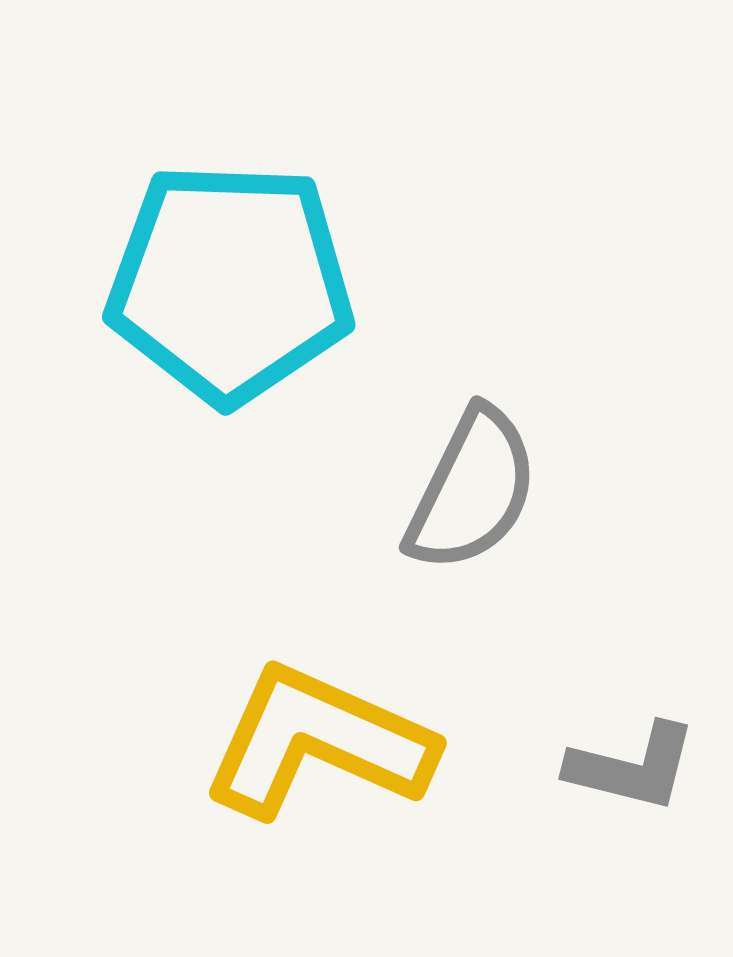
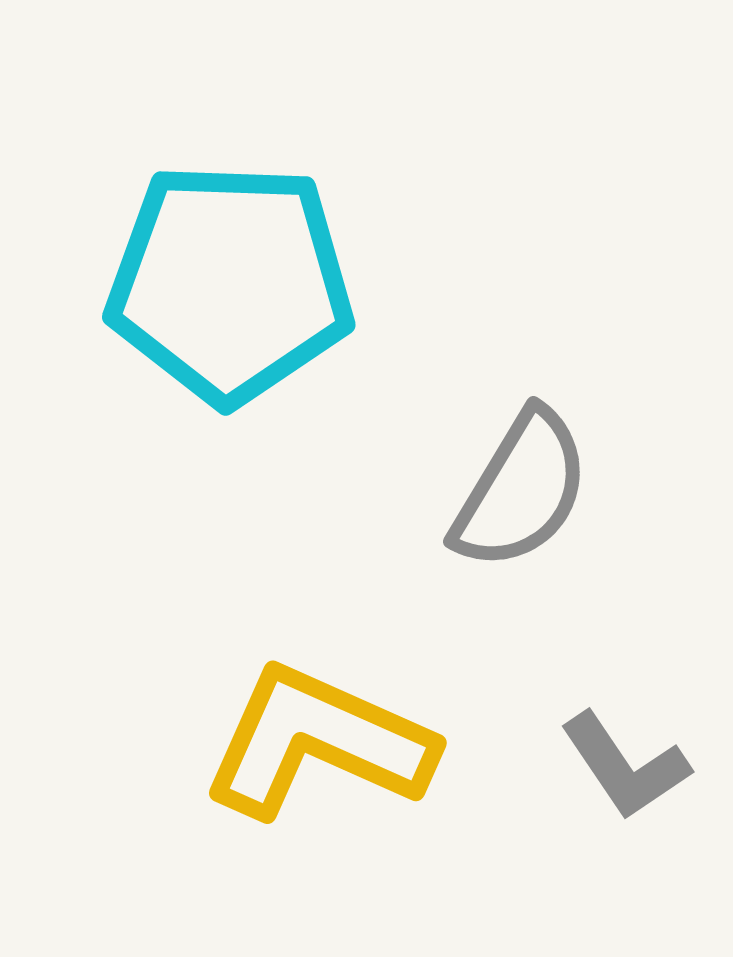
gray semicircle: moved 49 px right; rotated 5 degrees clockwise
gray L-shape: moved 7 px left, 1 px up; rotated 42 degrees clockwise
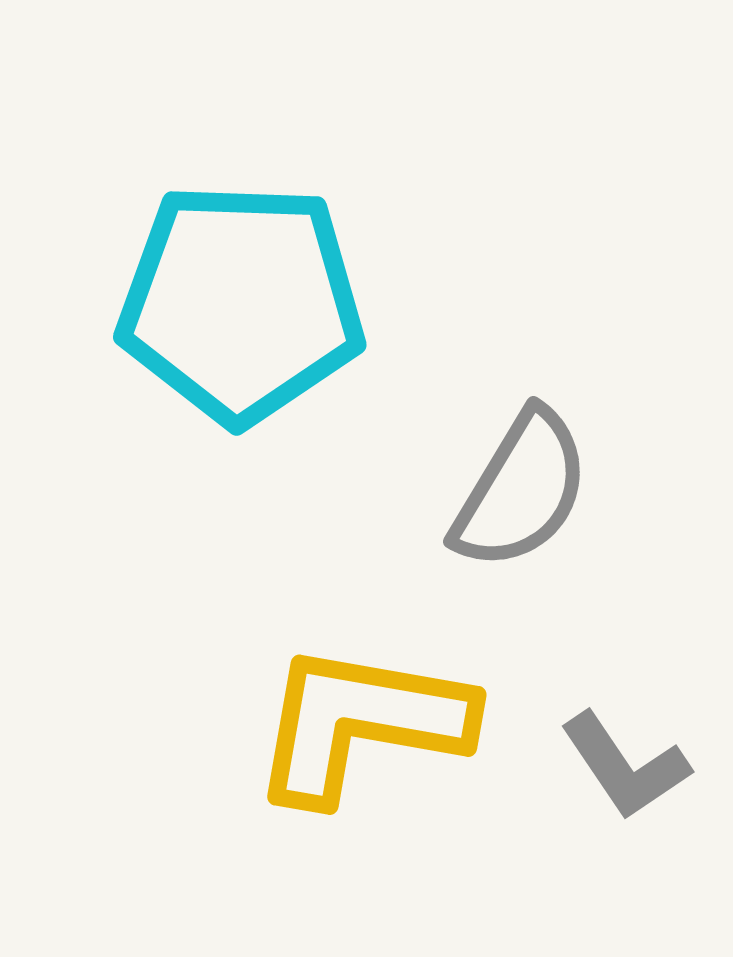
cyan pentagon: moved 11 px right, 20 px down
yellow L-shape: moved 43 px right, 19 px up; rotated 14 degrees counterclockwise
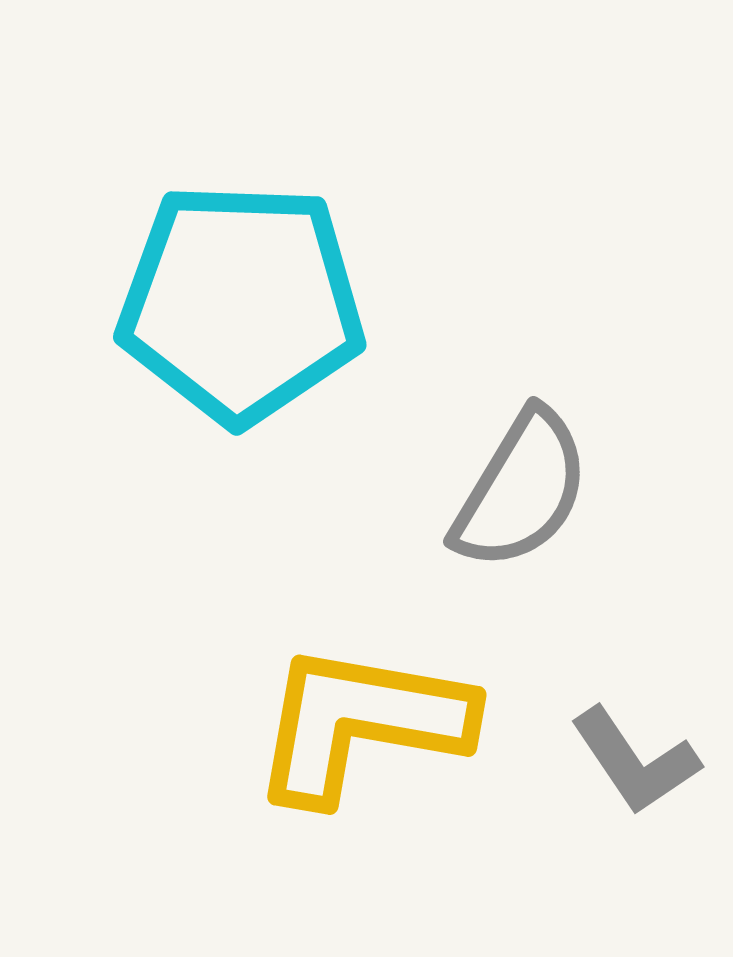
gray L-shape: moved 10 px right, 5 px up
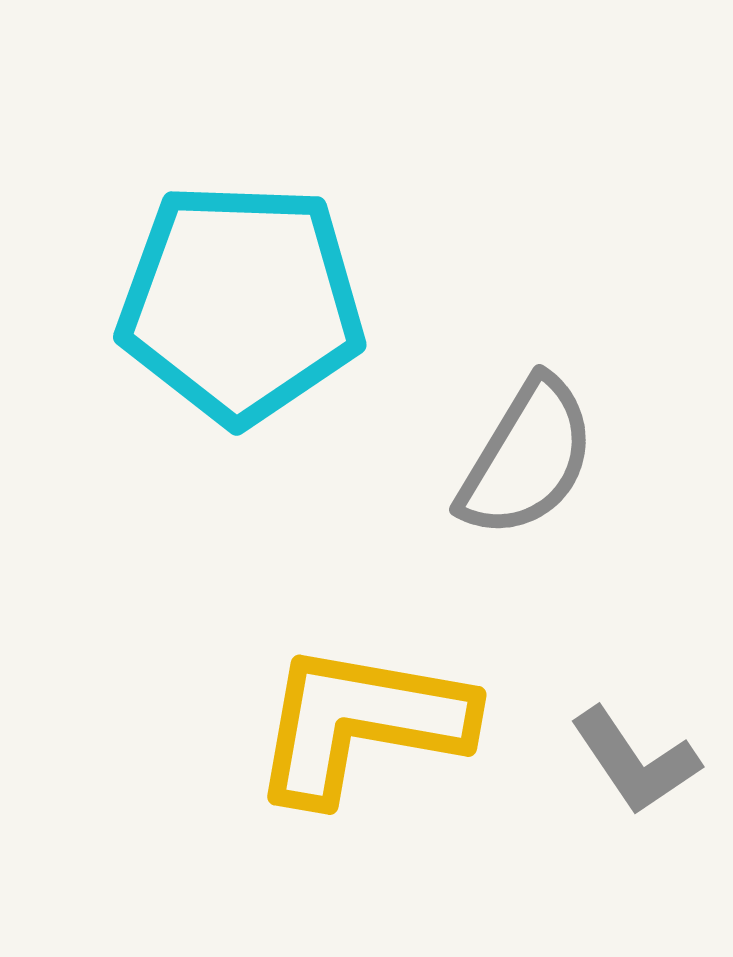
gray semicircle: moved 6 px right, 32 px up
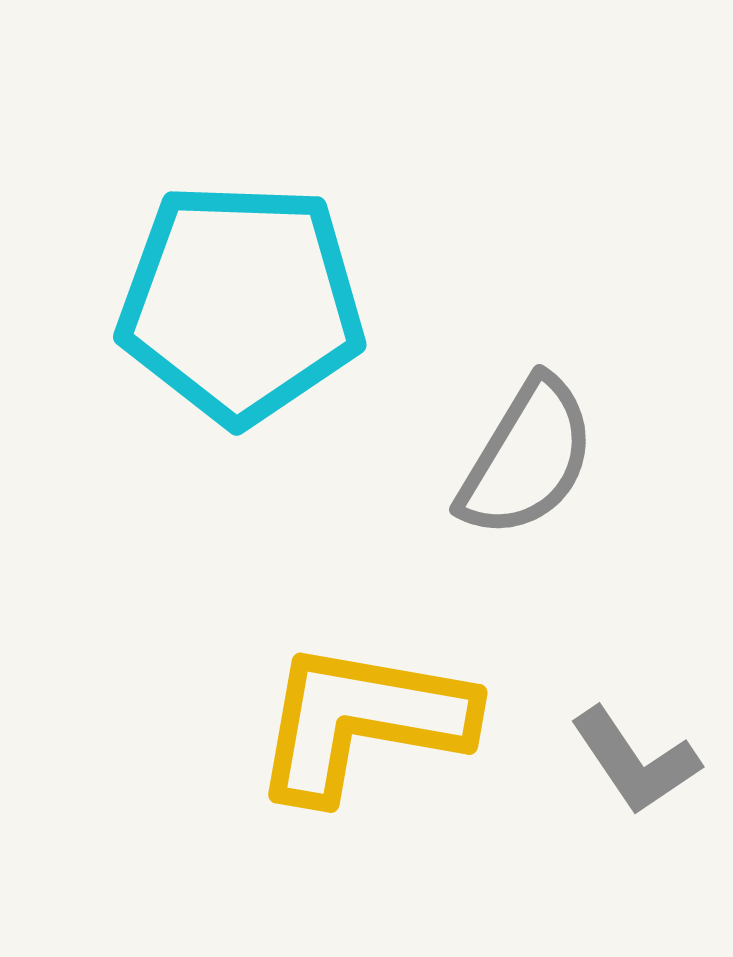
yellow L-shape: moved 1 px right, 2 px up
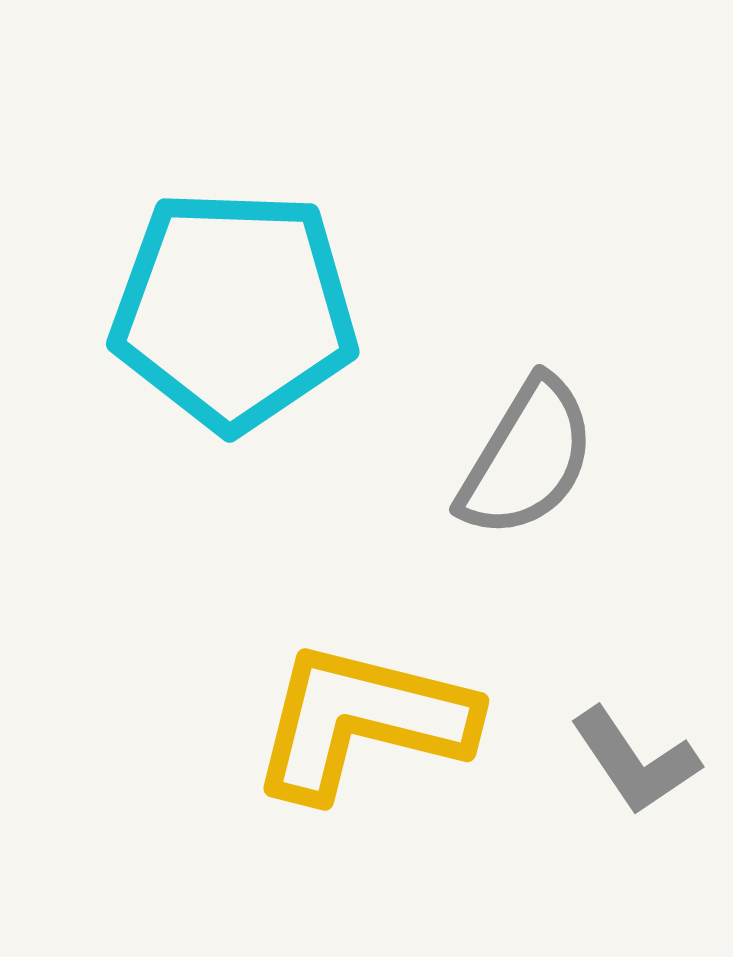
cyan pentagon: moved 7 px left, 7 px down
yellow L-shape: rotated 4 degrees clockwise
